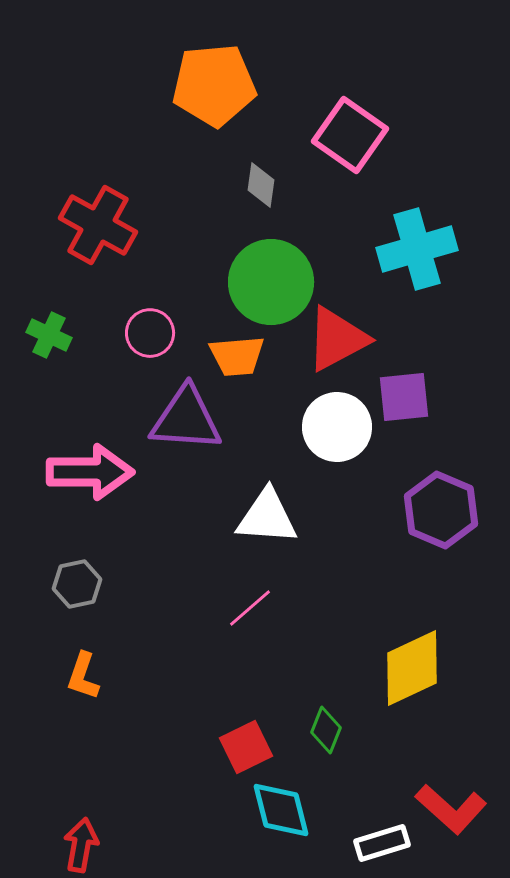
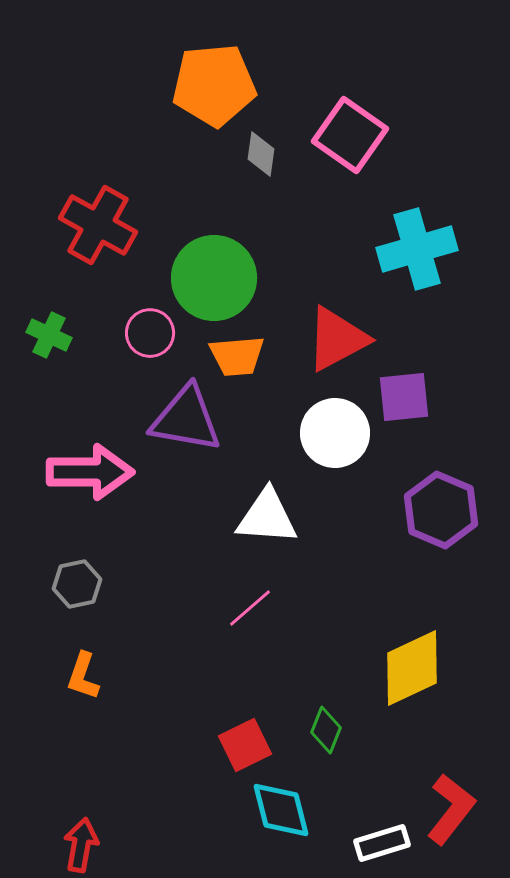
gray diamond: moved 31 px up
green circle: moved 57 px left, 4 px up
purple triangle: rotated 6 degrees clockwise
white circle: moved 2 px left, 6 px down
red square: moved 1 px left, 2 px up
red L-shape: rotated 94 degrees counterclockwise
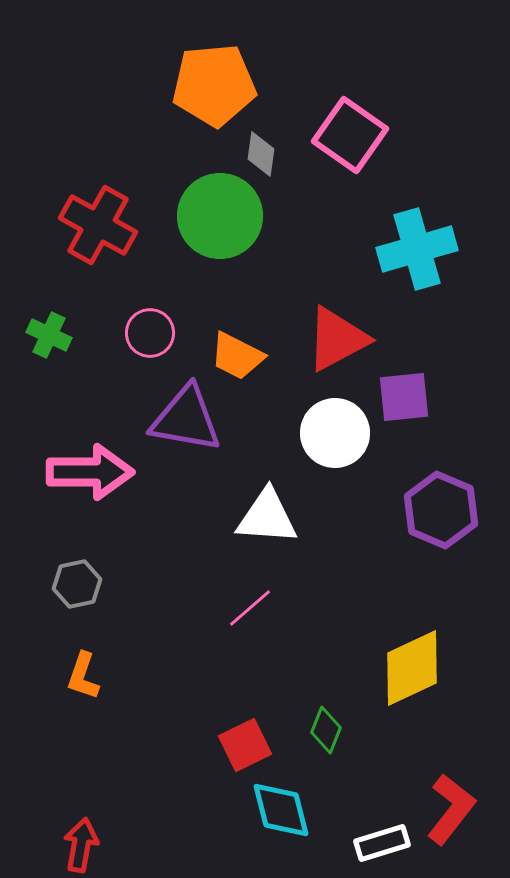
green circle: moved 6 px right, 62 px up
orange trapezoid: rotated 32 degrees clockwise
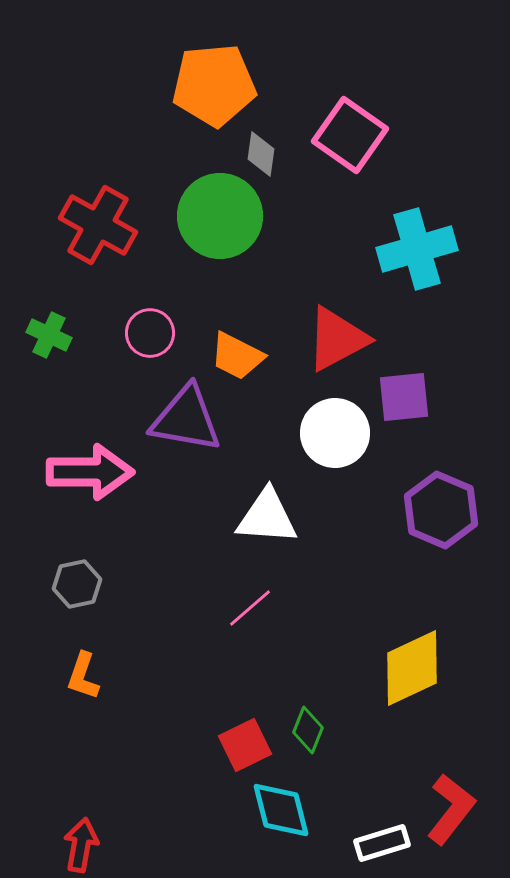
green diamond: moved 18 px left
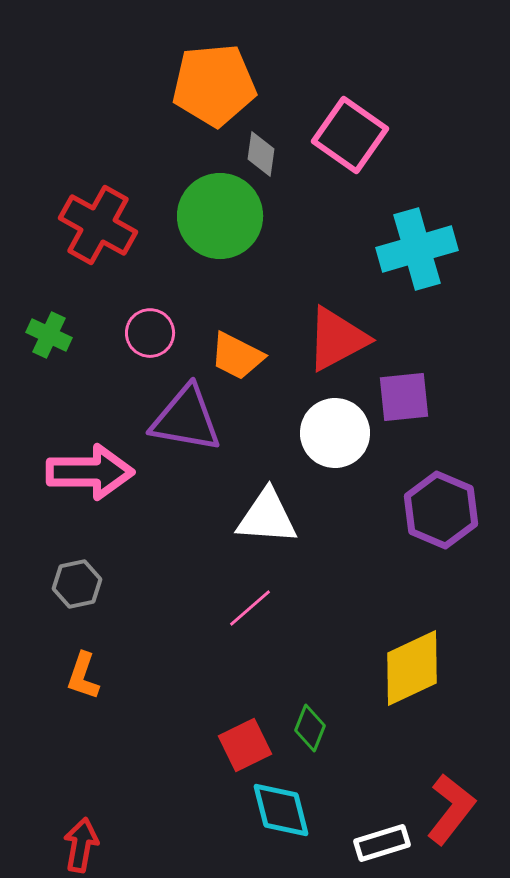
green diamond: moved 2 px right, 2 px up
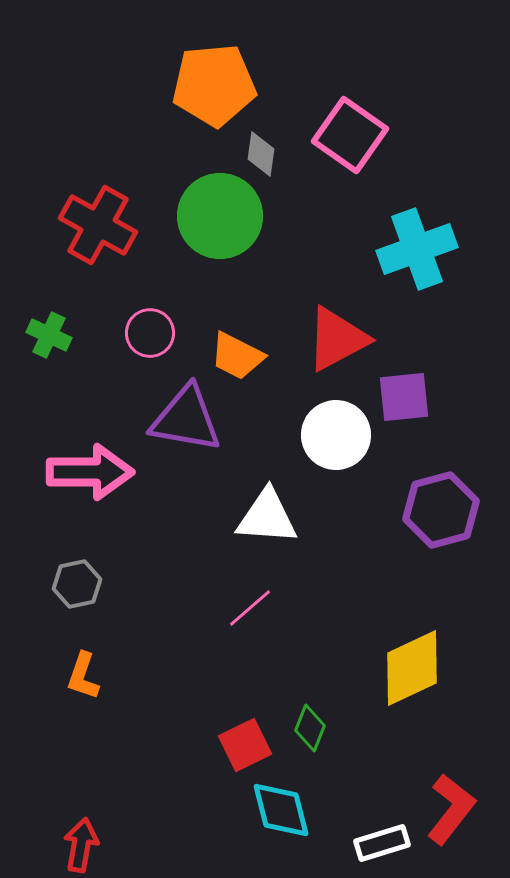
cyan cross: rotated 4 degrees counterclockwise
white circle: moved 1 px right, 2 px down
purple hexagon: rotated 22 degrees clockwise
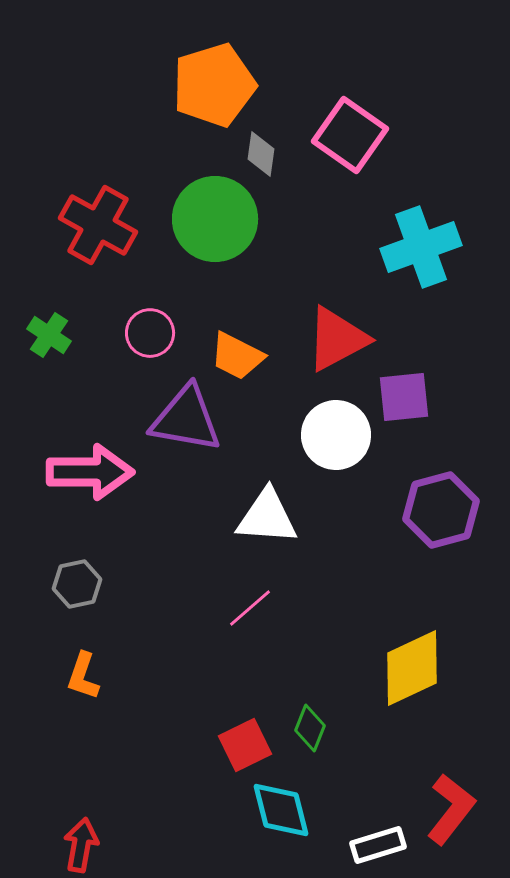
orange pentagon: rotated 12 degrees counterclockwise
green circle: moved 5 px left, 3 px down
cyan cross: moved 4 px right, 2 px up
green cross: rotated 9 degrees clockwise
white rectangle: moved 4 px left, 2 px down
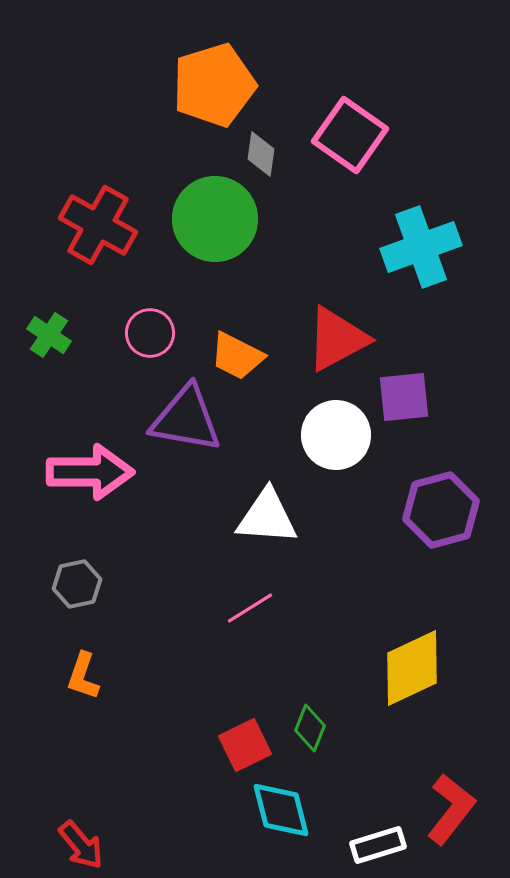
pink line: rotated 9 degrees clockwise
red arrow: rotated 130 degrees clockwise
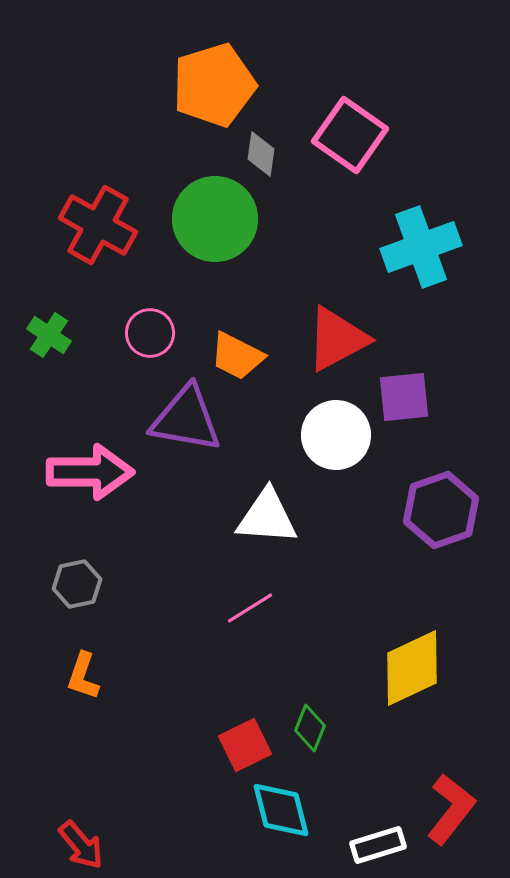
purple hexagon: rotated 4 degrees counterclockwise
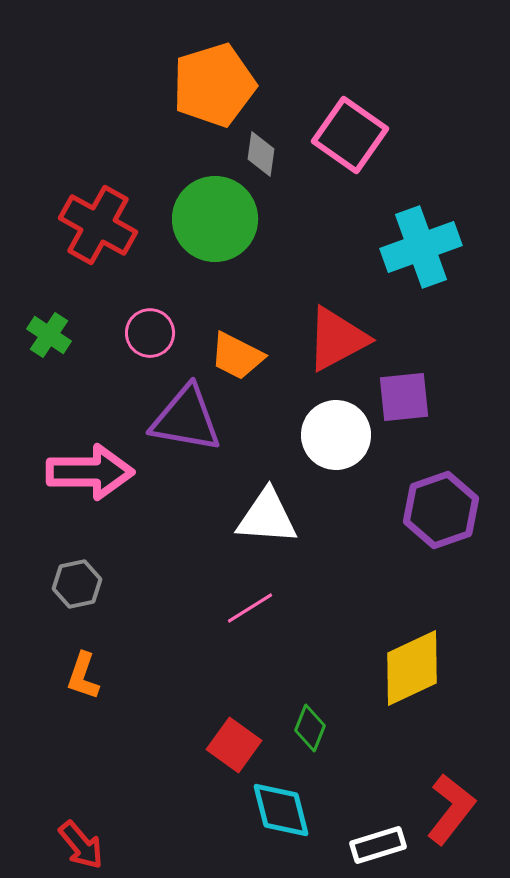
red square: moved 11 px left; rotated 28 degrees counterclockwise
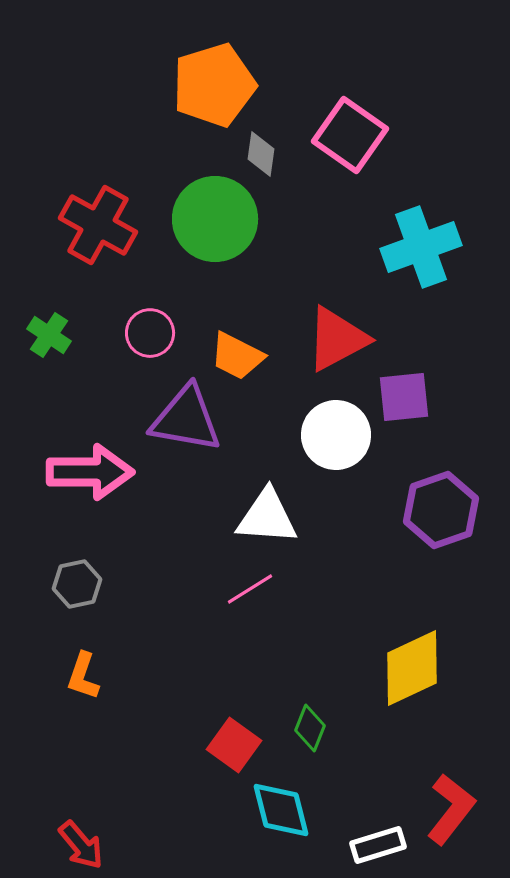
pink line: moved 19 px up
